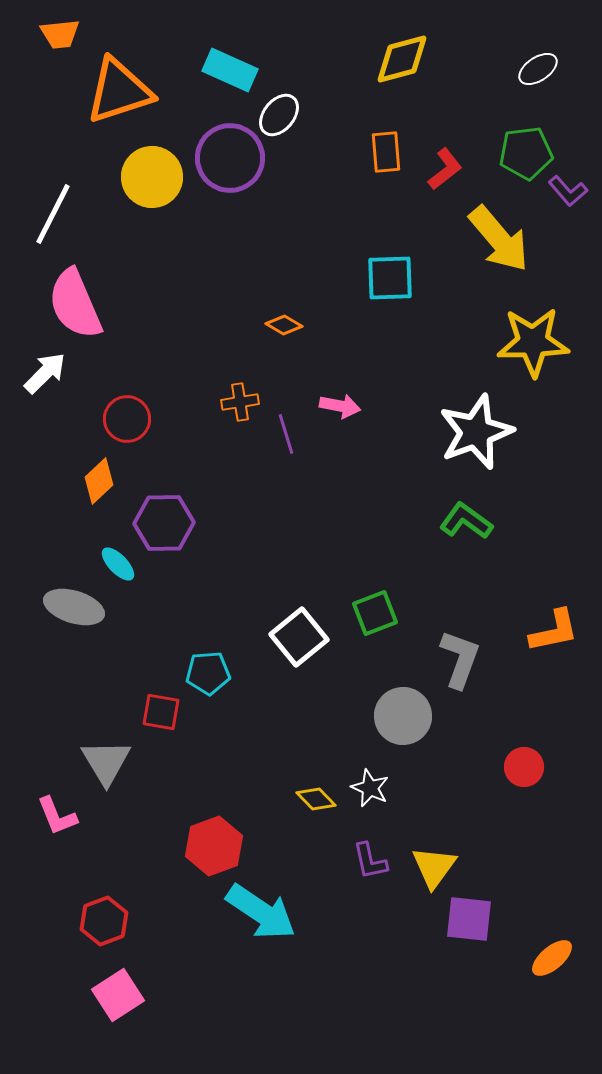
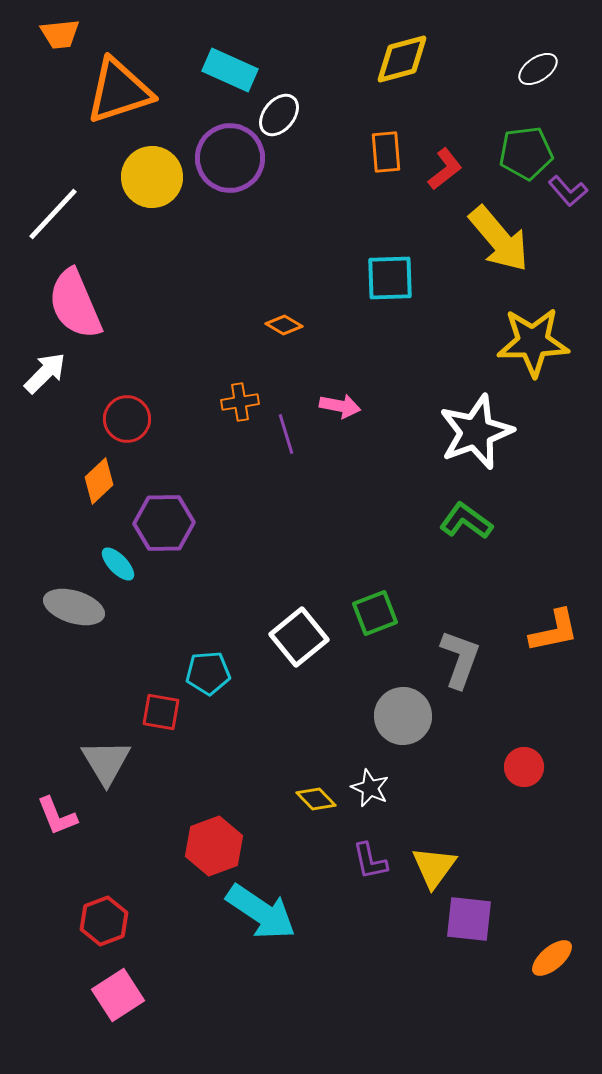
white line at (53, 214): rotated 16 degrees clockwise
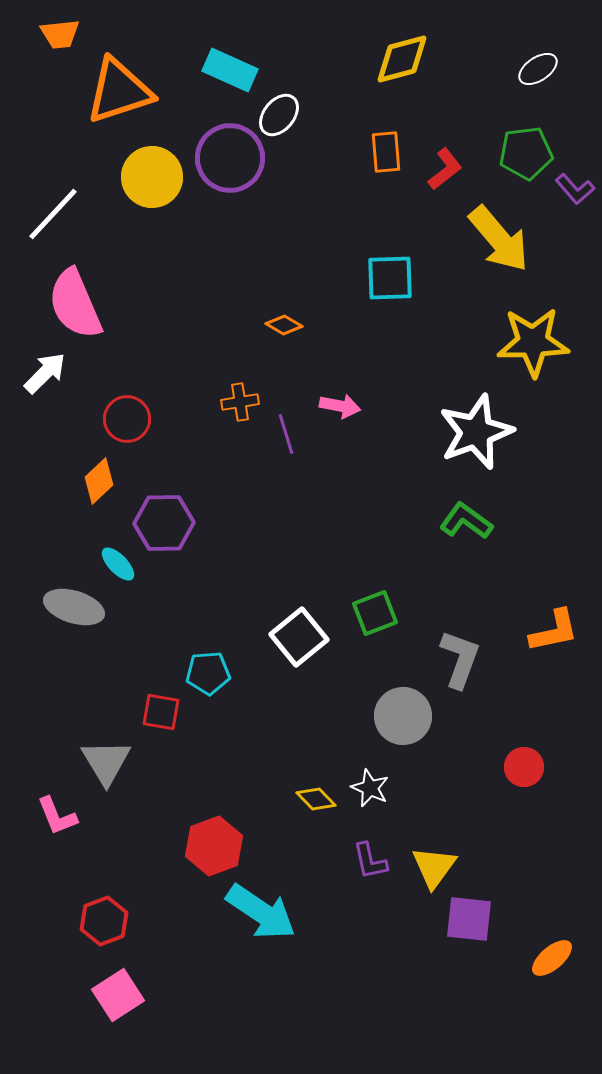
purple L-shape at (568, 191): moved 7 px right, 2 px up
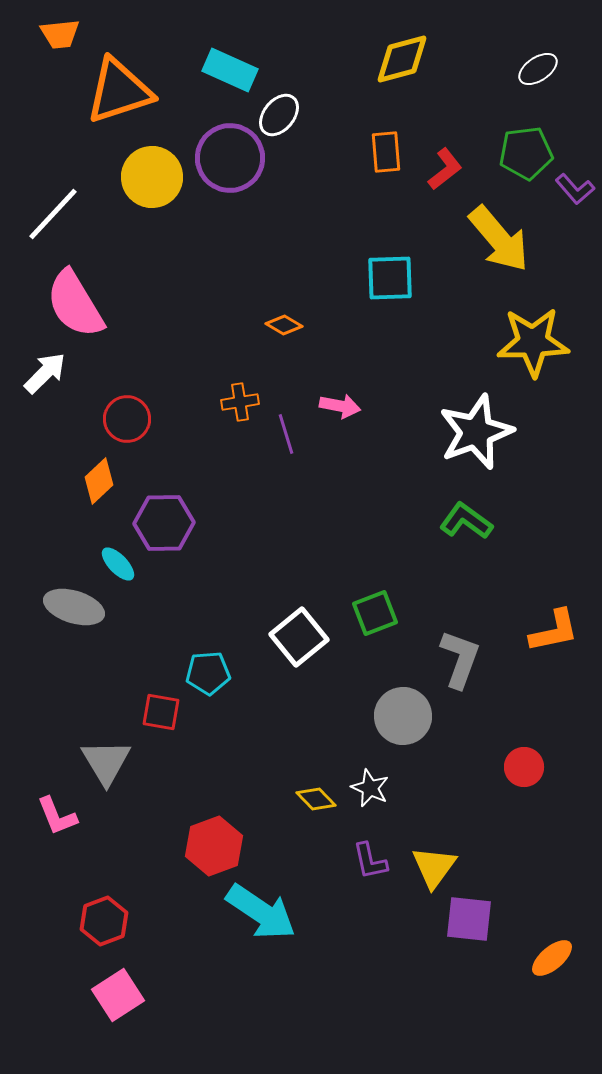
pink semicircle at (75, 304): rotated 8 degrees counterclockwise
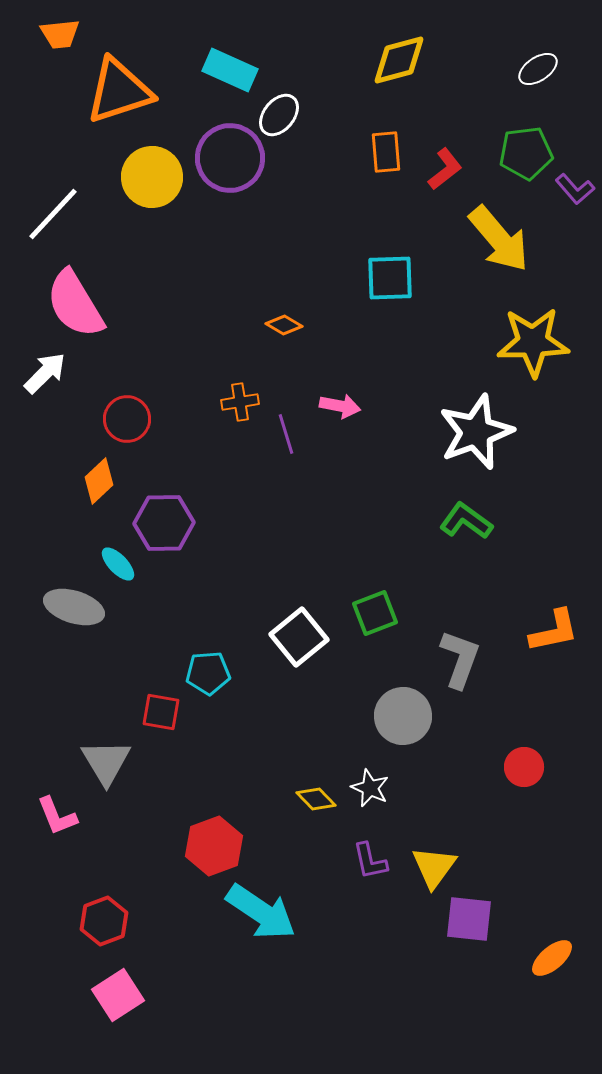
yellow diamond at (402, 59): moved 3 px left, 1 px down
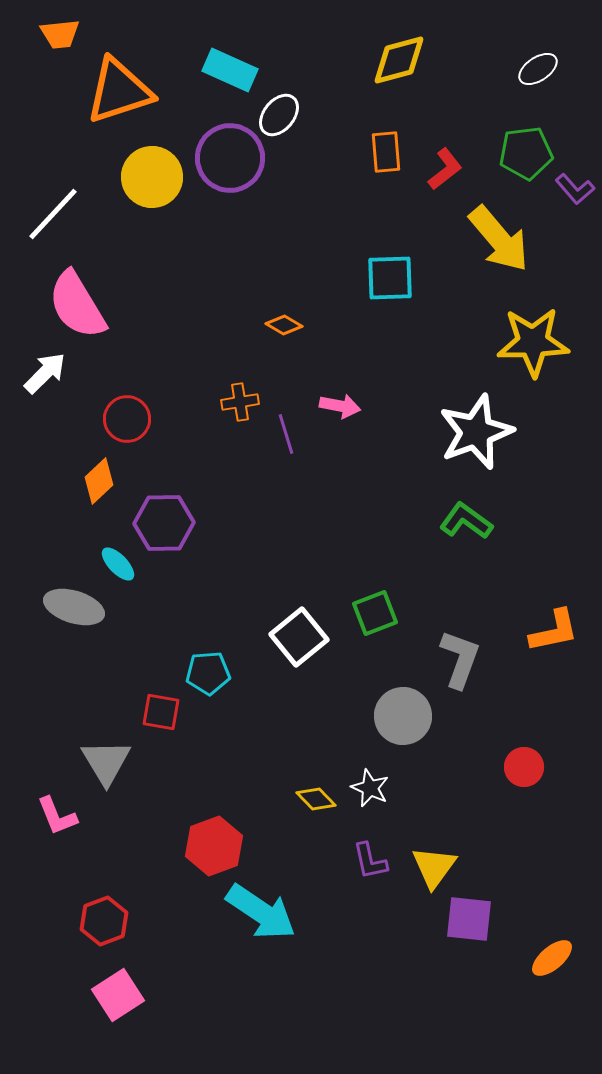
pink semicircle at (75, 304): moved 2 px right, 1 px down
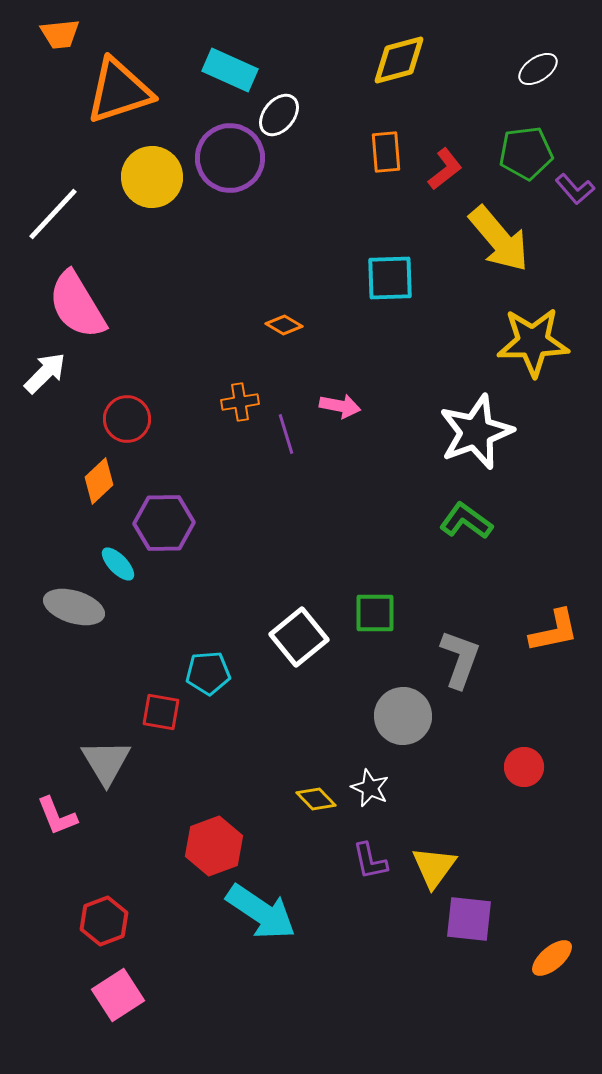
green square at (375, 613): rotated 21 degrees clockwise
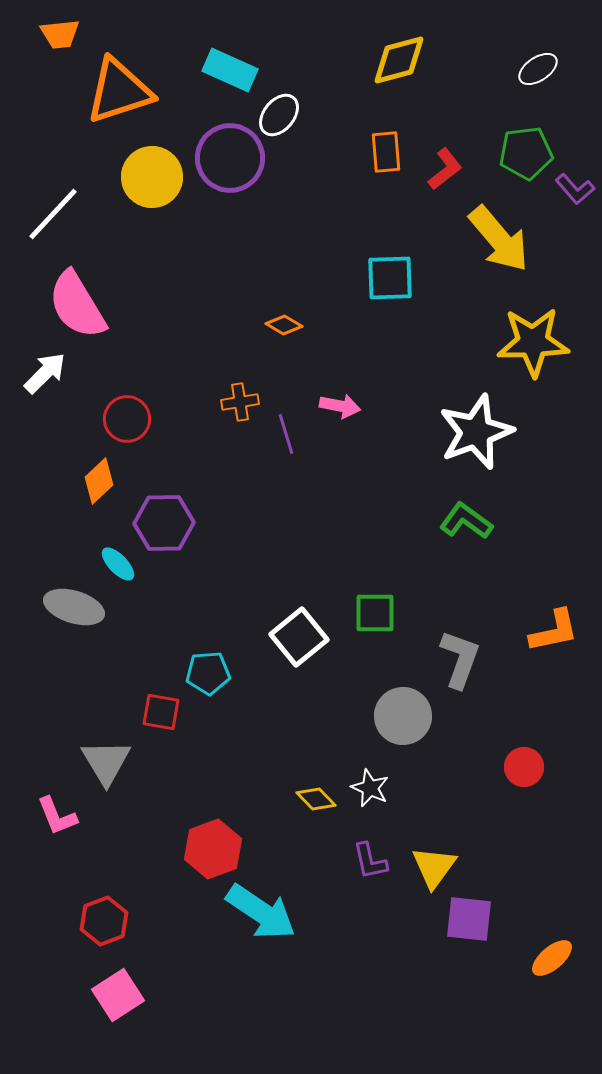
red hexagon at (214, 846): moved 1 px left, 3 px down
